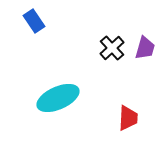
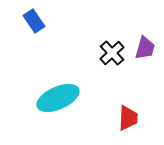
black cross: moved 5 px down
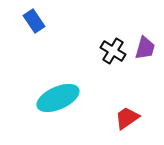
black cross: moved 1 px right, 2 px up; rotated 15 degrees counterclockwise
red trapezoid: moved 1 px left; rotated 128 degrees counterclockwise
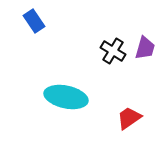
cyan ellipse: moved 8 px right, 1 px up; rotated 36 degrees clockwise
red trapezoid: moved 2 px right
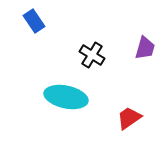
black cross: moved 21 px left, 4 px down
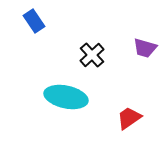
purple trapezoid: rotated 90 degrees clockwise
black cross: rotated 15 degrees clockwise
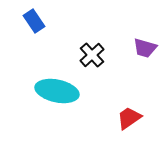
cyan ellipse: moved 9 px left, 6 px up
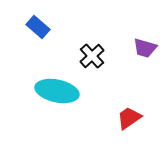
blue rectangle: moved 4 px right, 6 px down; rotated 15 degrees counterclockwise
black cross: moved 1 px down
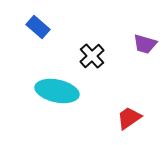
purple trapezoid: moved 4 px up
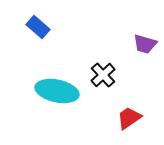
black cross: moved 11 px right, 19 px down
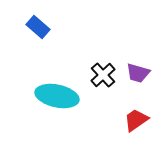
purple trapezoid: moved 7 px left, 29 px down
cyan ellipse: moved 5 px down
red trapezoid: moved 7 px right, 2 px down
